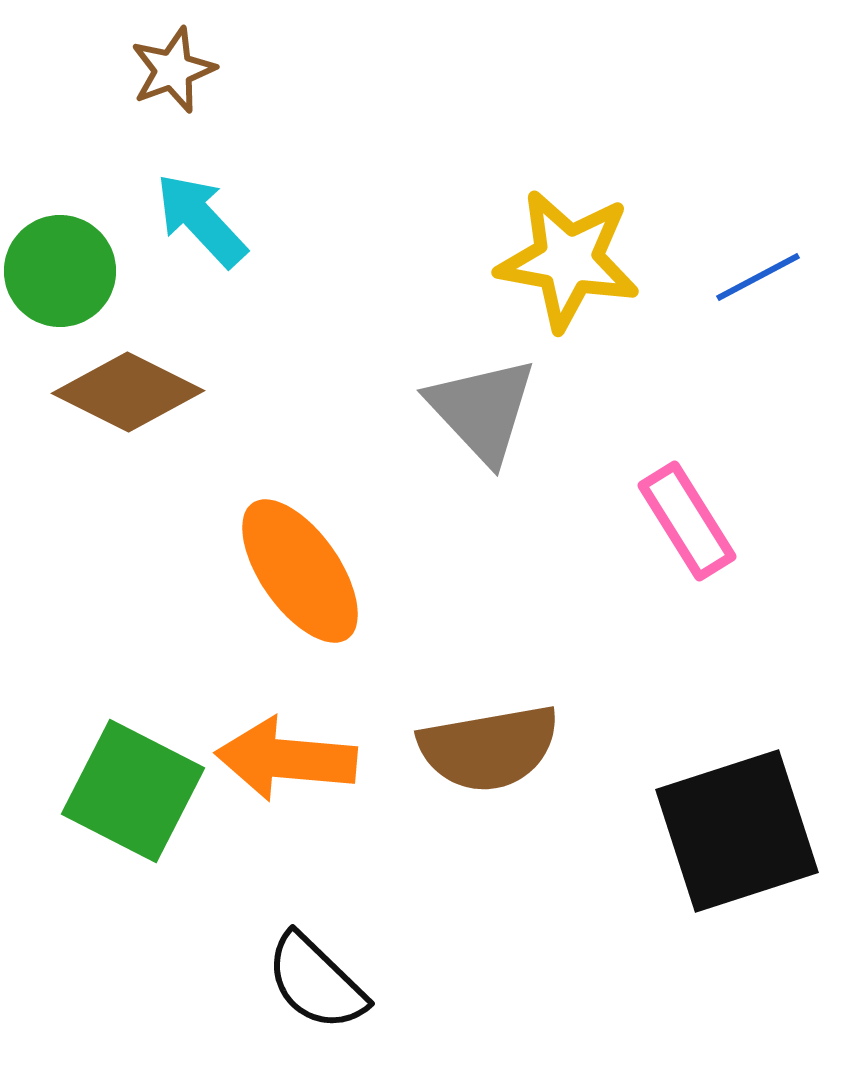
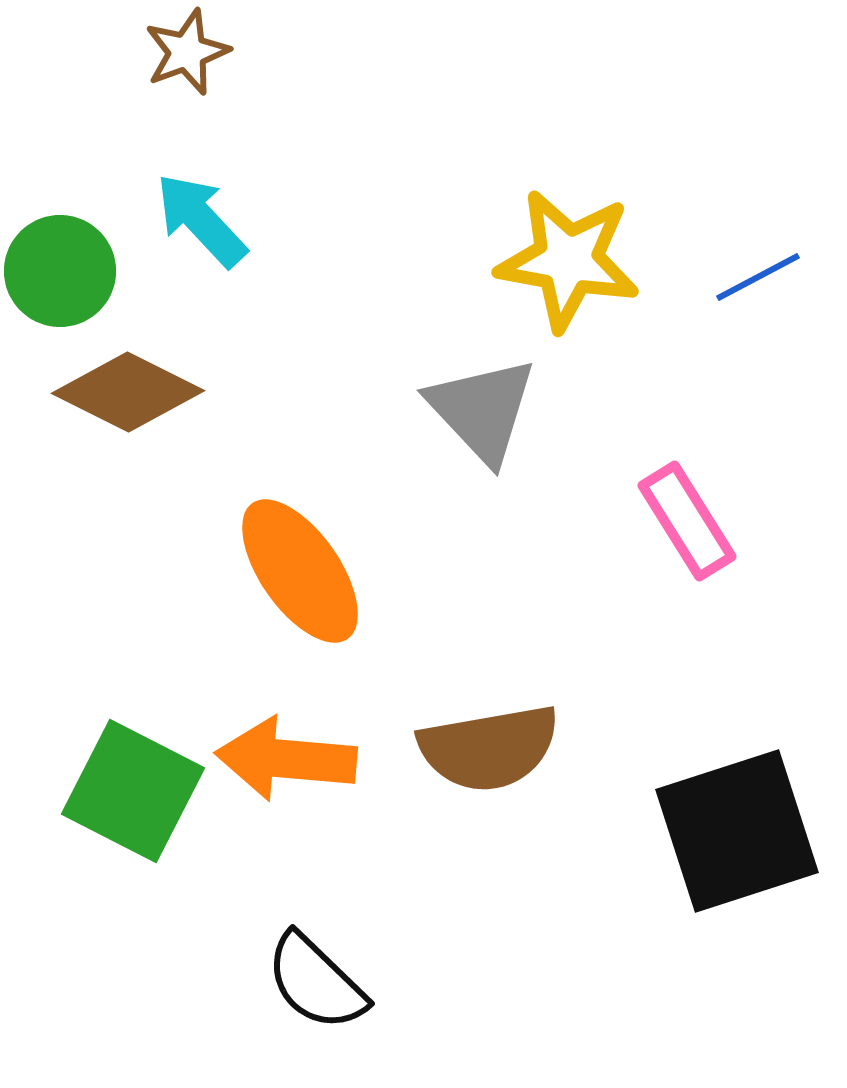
brown star: moved 14 px right, 18 px up
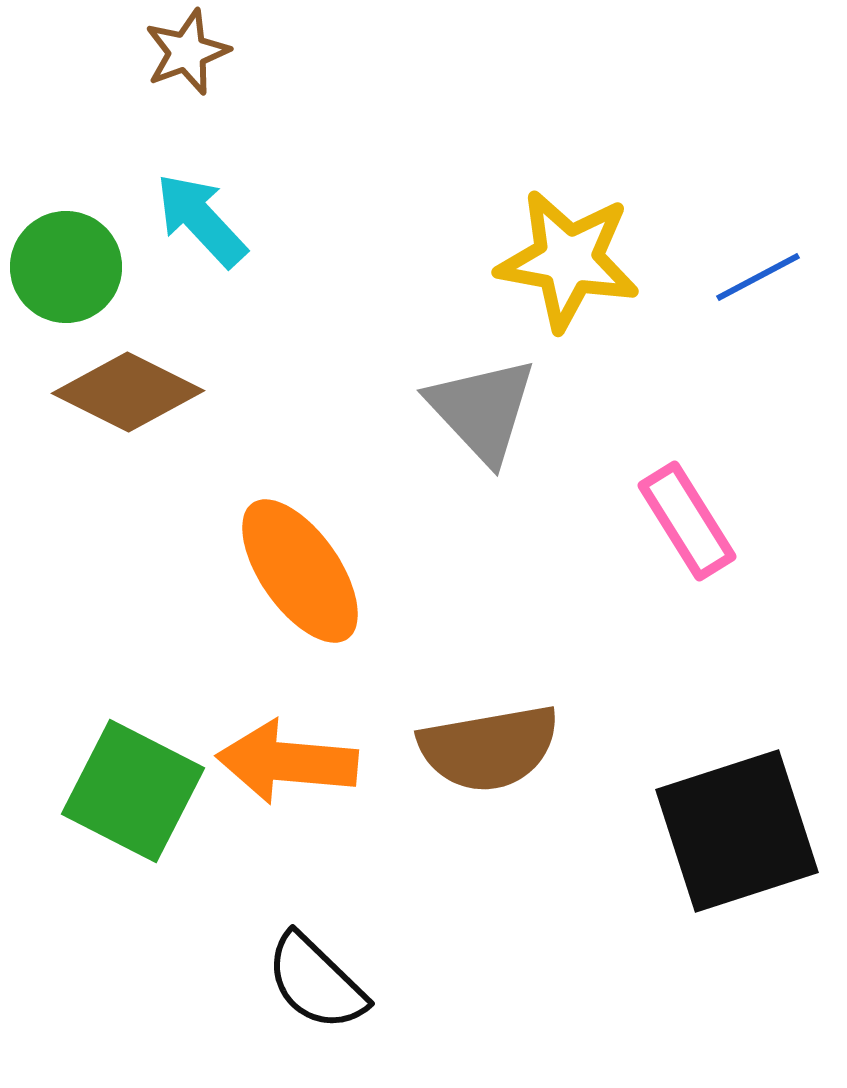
green circle: moved 6 px right, 4 px up
orange arrow: moved 1 px right, 3 px down
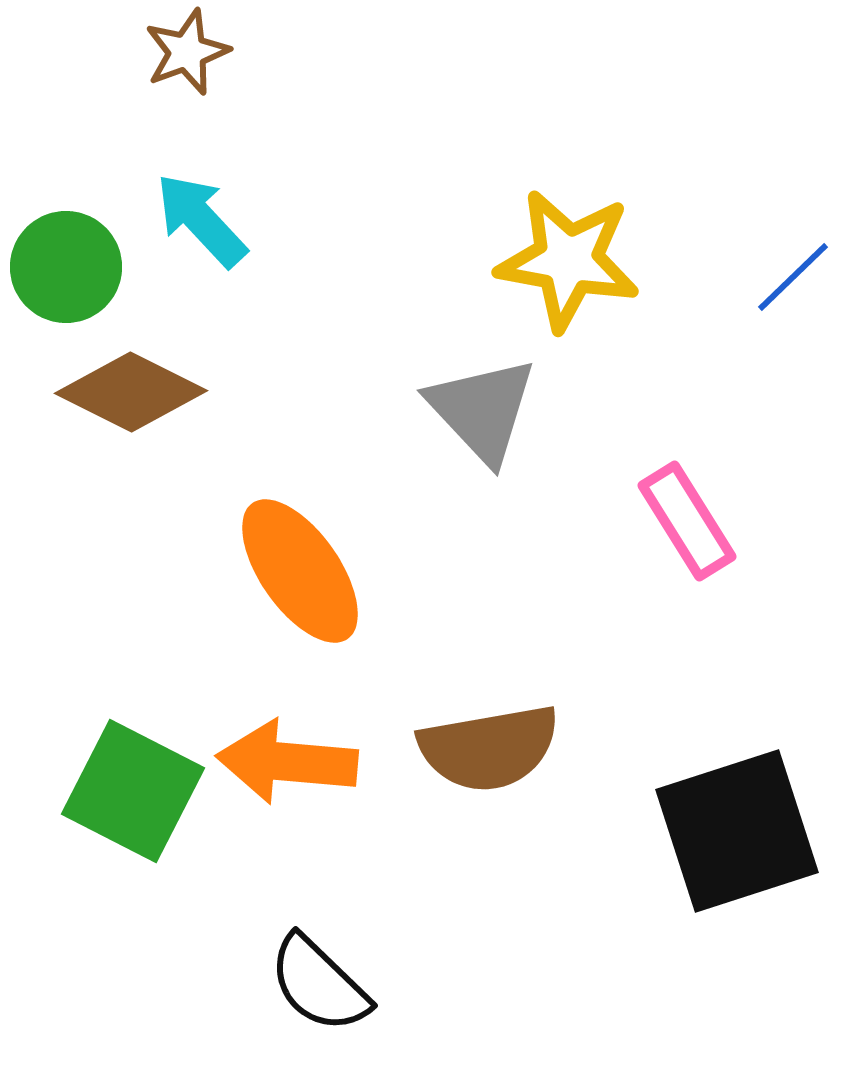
blue line: moved 35 px right; rotated 16 degrees counterclockwise
brown diamond: moved 3 px right
black semicircle: moved 3 px right, 2 px down
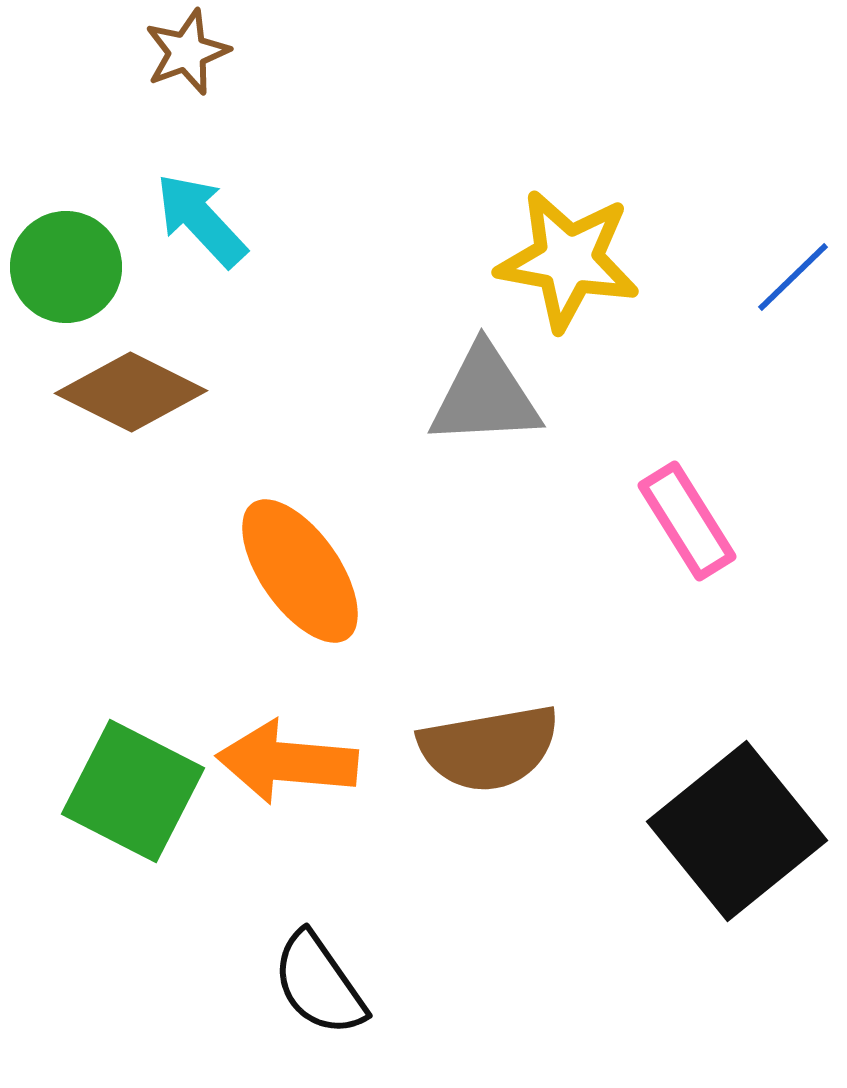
gray triangle: moved 3 px right, 14 px up; rotated 50 degrees counterclockwise
black square: rotated 21 degrees counterclockwise
black semicircle: rotated 11 degrees clockwise
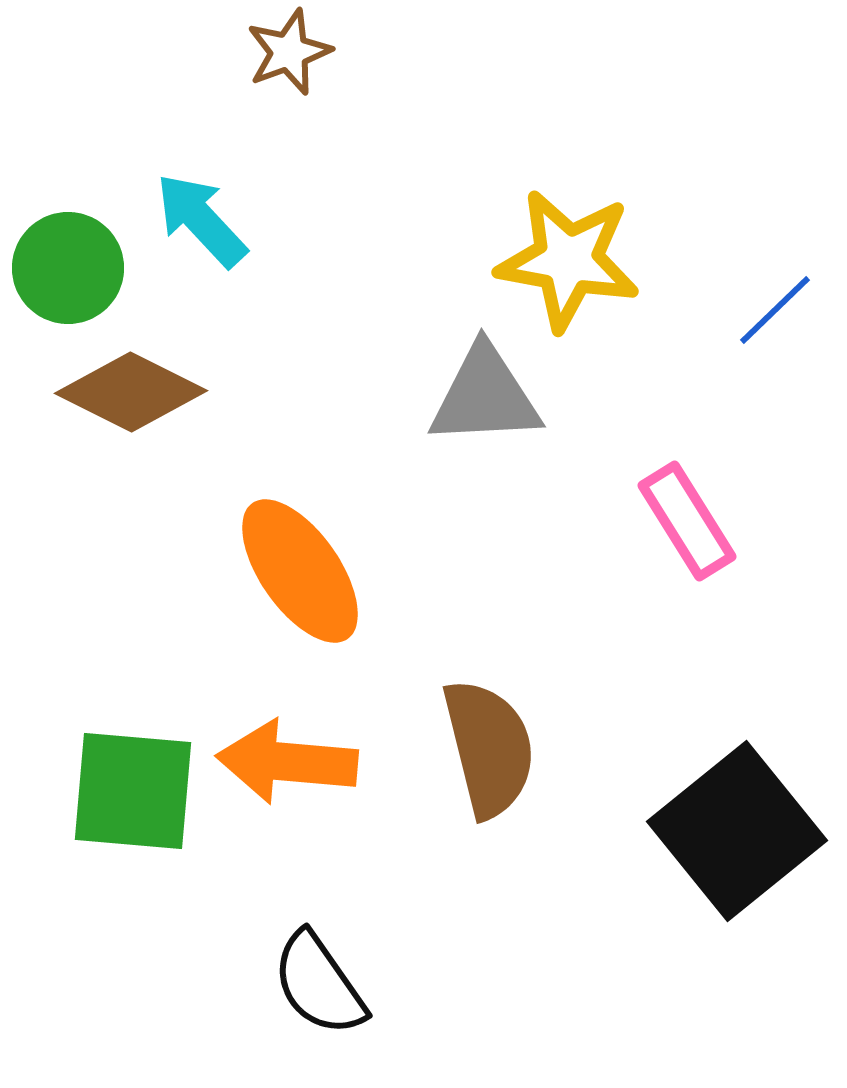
brown star: moved 102 px right
green circle: moved 2 px right, 1 px down
blue line: moved 18 px left, 33 px down
brown semicircle: rotated 94 degrees counterclockwise
green square: rotated 22 degrees counterclockwise
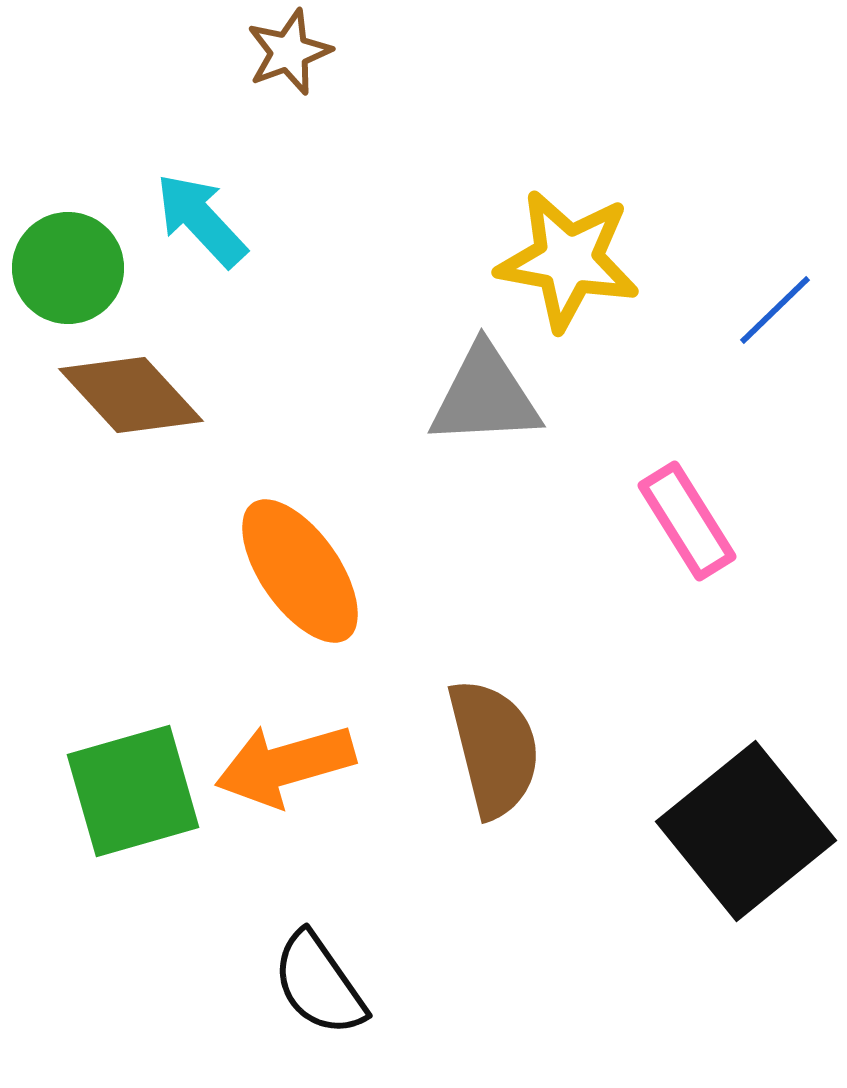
brown diamond: moved 3 px down; rotated 21 degrees clockwise
brown semicircle: moved 5 px right
orange arrow: moved 2 px left, 3 px down; rotated 21 degrees counterclockwise
green square: rotated 21 degrees counterclockwise
black square: moved 9 px right
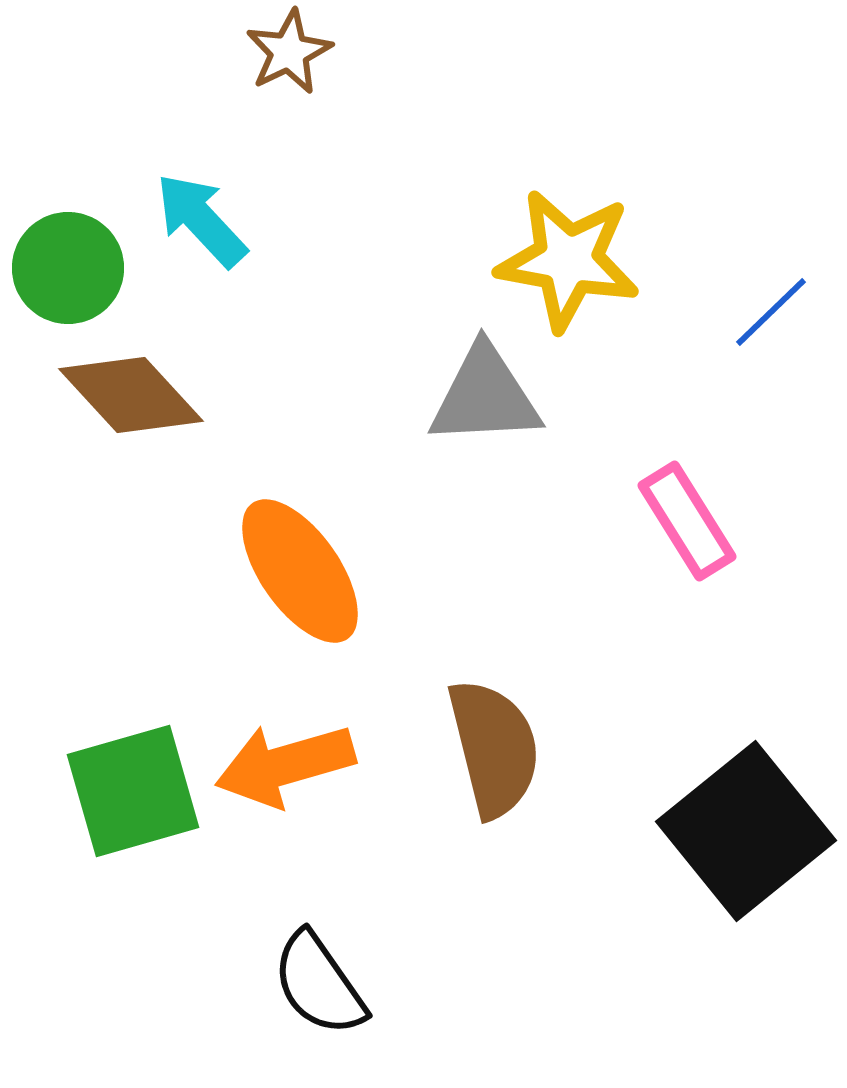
brown star: rotated 6 degrees counterclockwise
blue line: moved 4 px left, 2 px down
